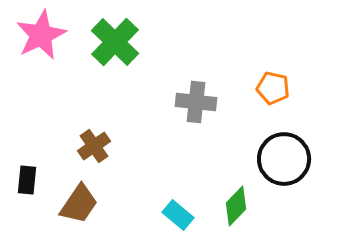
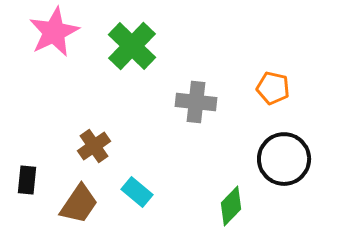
pink star: moved 13 px right, 3 px up
green cross: moved 17 px right, 4 px down
green diamond: moved 5 px left
cyan rectangle: moved 41 px left, 23 px up
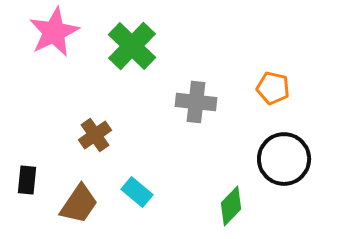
brown cross: moved 1 px right, 11 px up
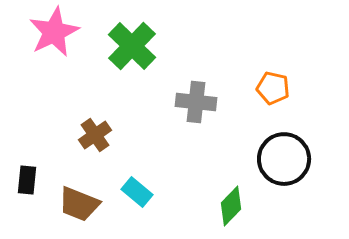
brown trapezoid: rotated 78 degrees clockwise
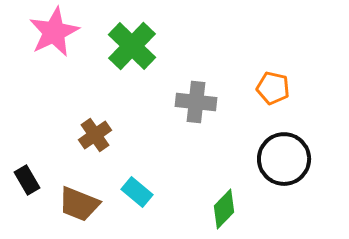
black rectangle: rotated 36 degrees counterclockwise
green diamond: moved 7 px left, 3 px down
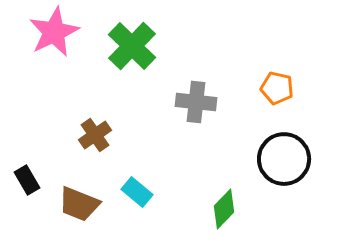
orange pentagon: moved 4 px right
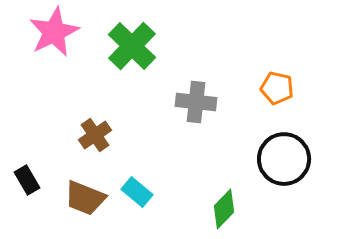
brown trapezoid: moved 6 px right, 6 px up
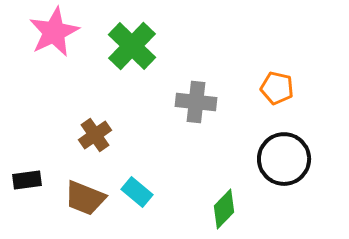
black rectangle: rotated 68 degrees counterclockwise
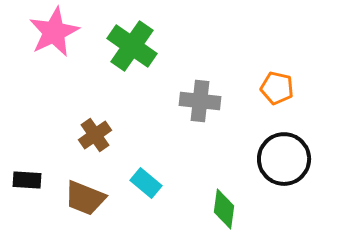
green cross: rotated 9 degrees counterclockwise
gray cross: moved 4 px right, 1 px up
black rectangle: rotated 12 degrees clockwise
cyan rectangle: moved 9 px right, 9 px up
green diamond: rotated 36 degrees counterclockwise
